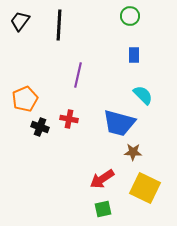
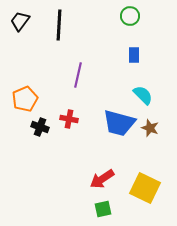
brown star: moved 17 px right, 24 px up; rotated 18 degrees clockwise
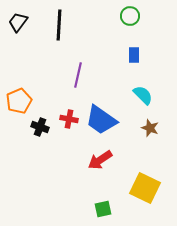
black trapezoid: moved 2 px left, 1 px down
orange pentagon: moved 6 px left, 2 px down
blue trapezoid: moved 18 px left, 3 px up; rotated 20 degrees clockwise
red arrow: moved 2 px left, 19 px up
